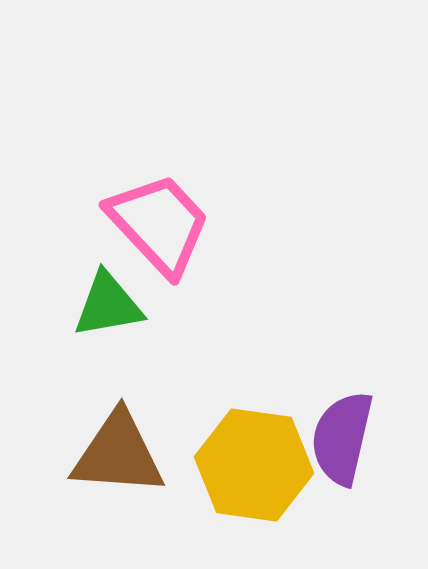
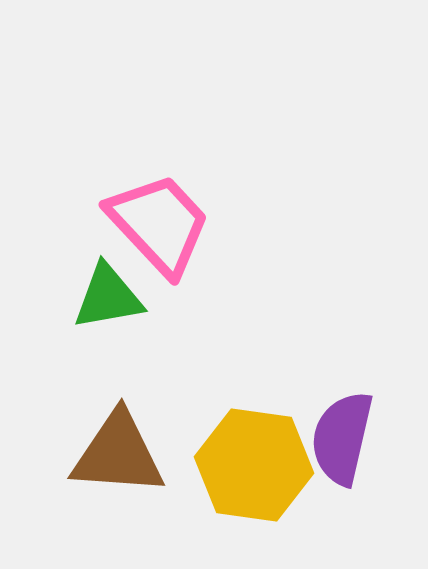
green triangle: moved 8 px up
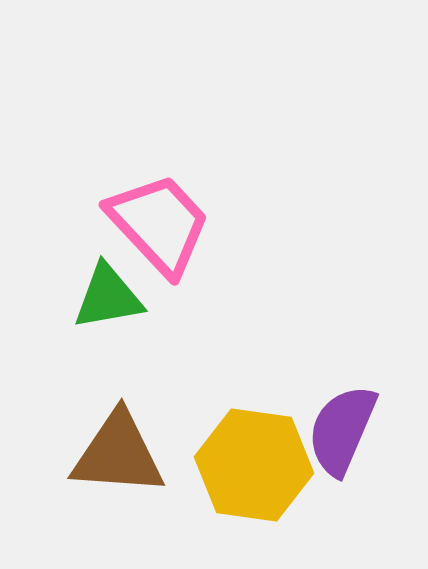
purple semicircle: moved 8 px up; rotated 10 degrees clockwise
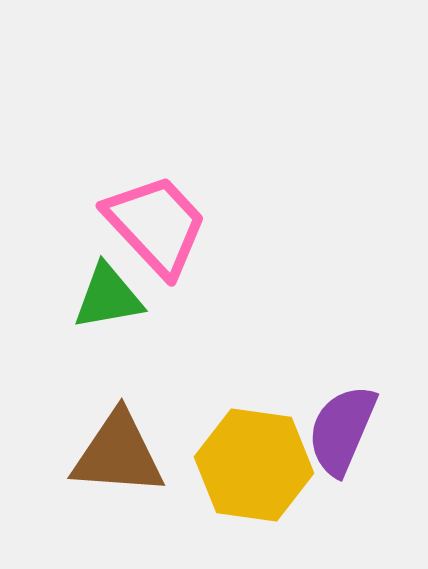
pink trapezoid: moved 3 px left, 1 px down
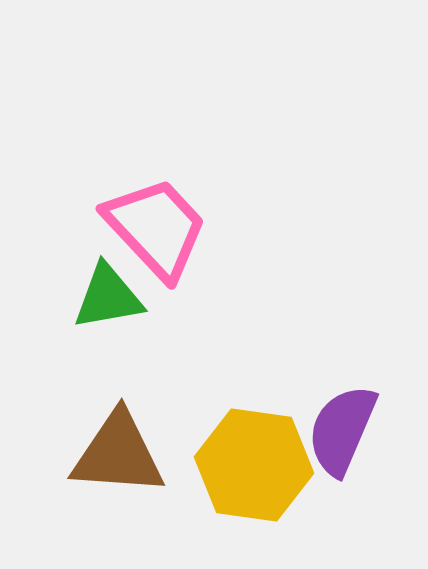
pink trapezoid: moved 3 px down
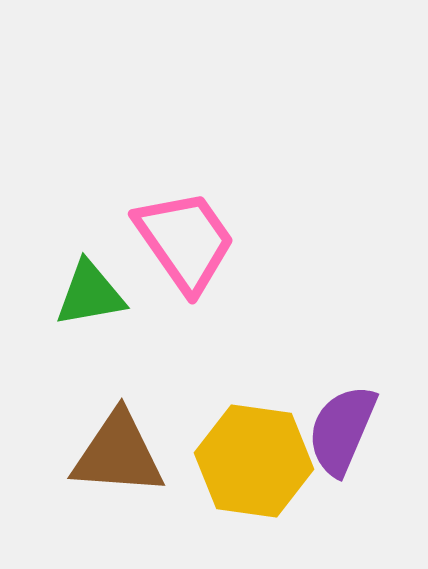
pink trapezoid: moved 29 px right, 13 px down; rotated 8 degrees clockwise
green triangle: moved 18 px left, 3 px up
yellow hexagon: moved 4 px up
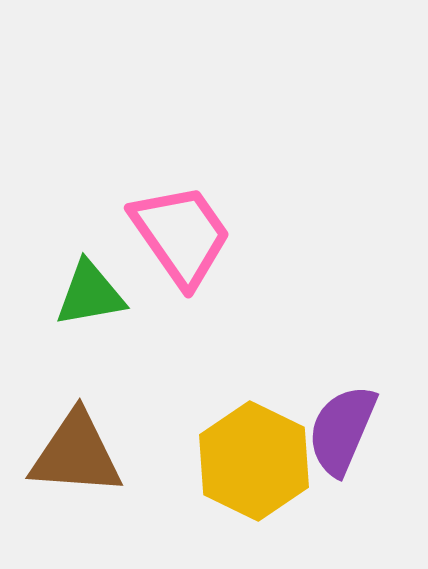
pink trapezoid: moved 4 px left, 6 px up
brown triangle: moved 42 px left
yellow hexagon: rotated 18 degrees clockwise
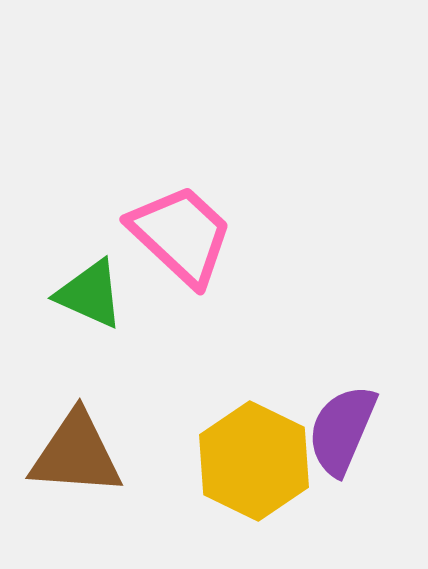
pink trapezoid: rotated 12 degrees counterclockwise
green triangle: rotated 34 degrees clockwise
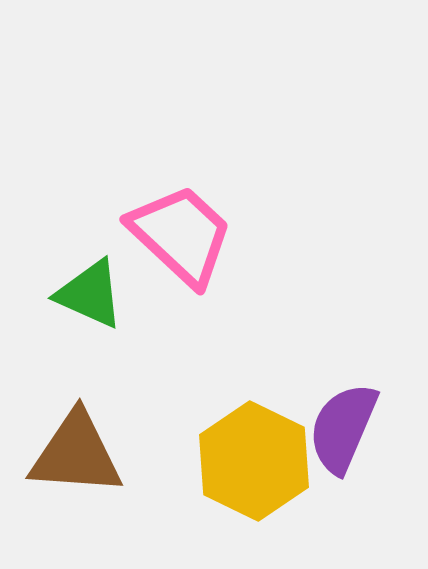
purple semicircle: moved 1 px right, 2 px up
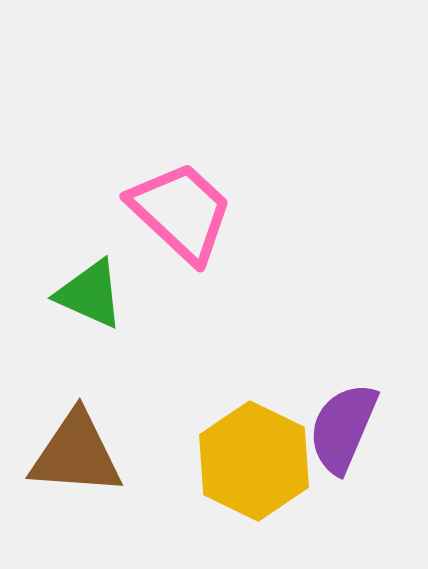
pink trapezoid: moved 23 px up
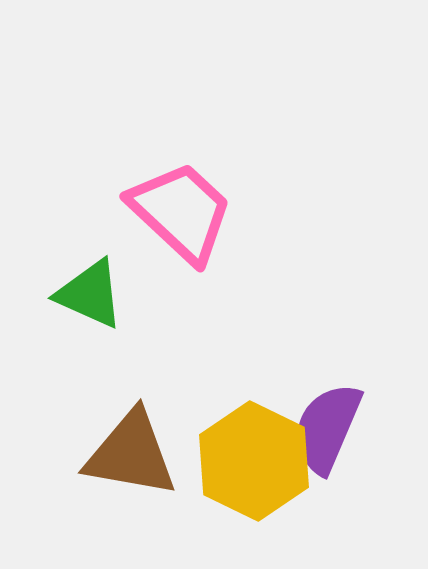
purple semicircle: moved 16 px left
brown triangle: moved 55 px right; rotated 6 degrees clockwise
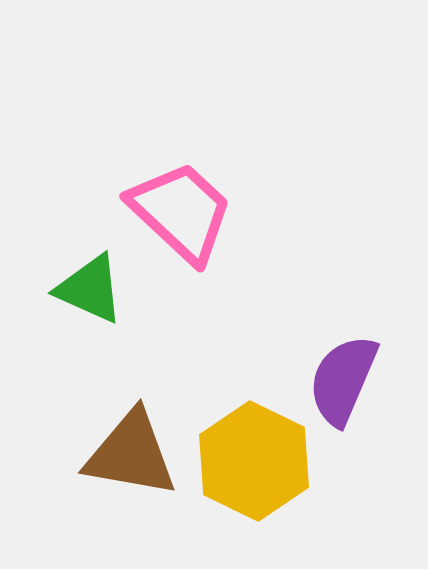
green triangle: moved 5 px up
purple semicircle: moved 16 px right, 48 px up
